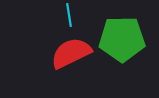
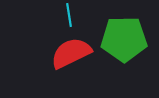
green pentagon: moved 2 px right
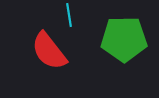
red semicircle: moved 22 px left, 2 px up; rotated 102 degrees counterclockwise
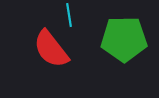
red semicircle: moved 2 px right, 2 px up
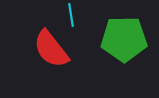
cyan line: moved 2 px right
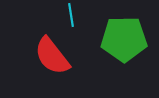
red semicircle: moved 1 px right, 7 px down
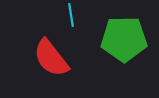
red semicircle: moved 1 px left, 2 px down
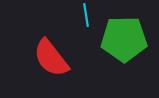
cyan line: moved 15 px right
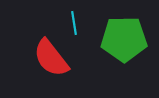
cyan line: moved 12 px left, 8 px down
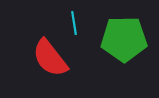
red semicircle: moved 1 px left
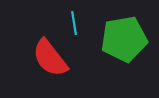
green pentagon: rotated 9 degrees counterclockwise
